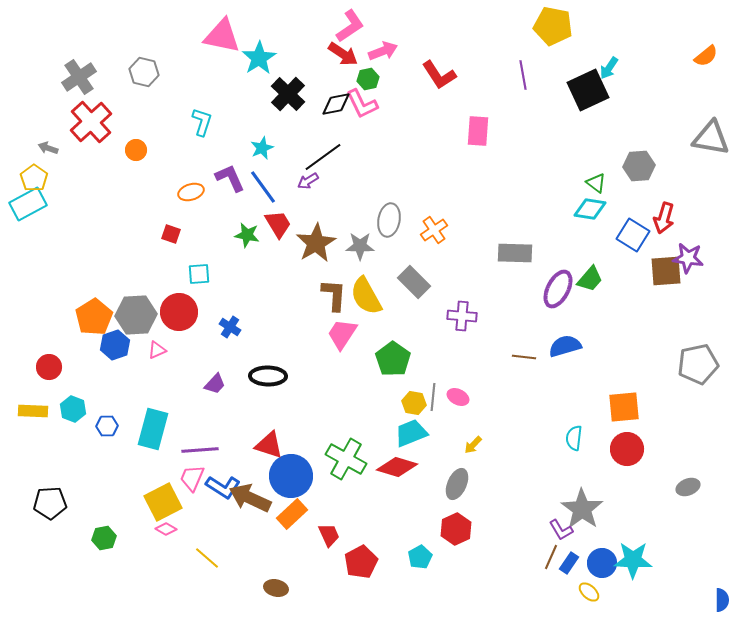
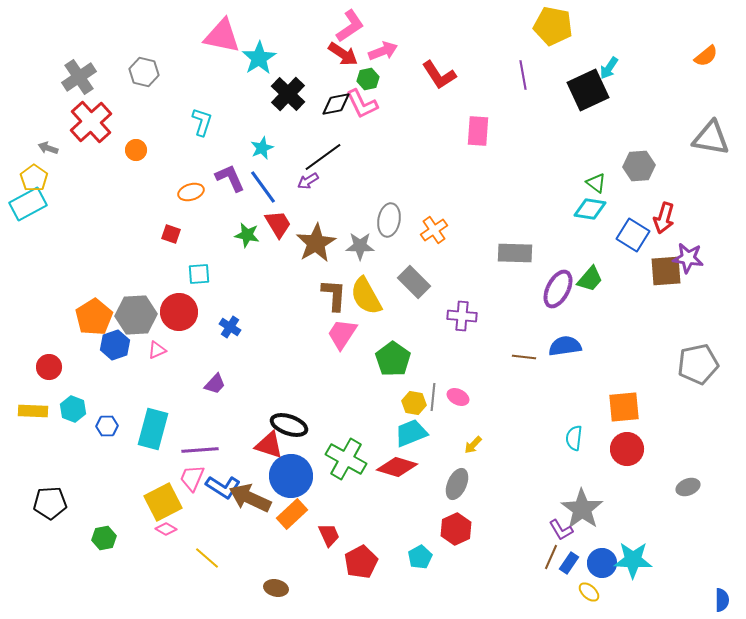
blue semicircle at (565, 346): rotated 8 degrees clockwise
black ellipse at (268, 376): moved 21 px right, 49 px down; rotated 18 degrees clockwise
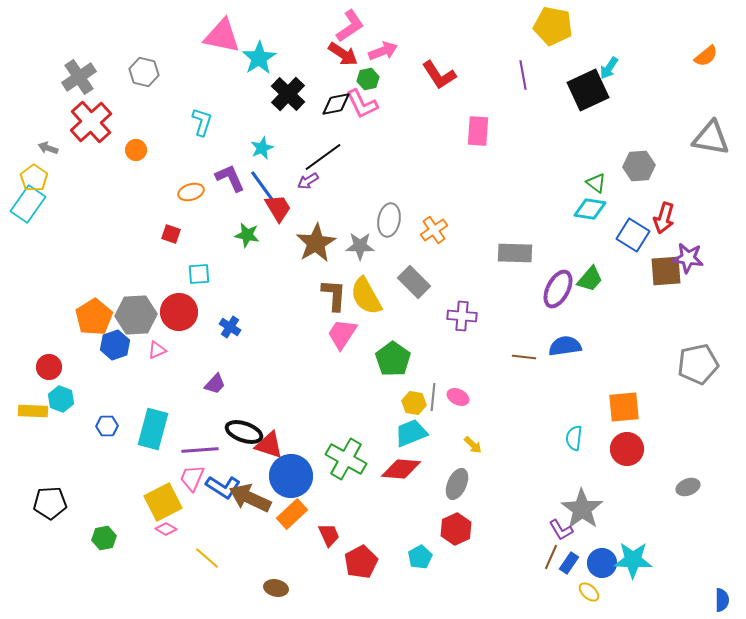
cyan rectangle at (28, 204): rotated 27 degrees counterclockwise
red trapezoid at (278, 224): moved 16 px up
cyan hexagon at (73, 409): moved 12 px left, 10 px up
black ellipse at (289, 425): moved 45 px left, 7 px down
yellow arrow at (473, 445): rotated 90 degrees counterclockwise
red diamond at (397, 467): moved 4 px right, 2 px down; rotated 12 degrees counterclockwise
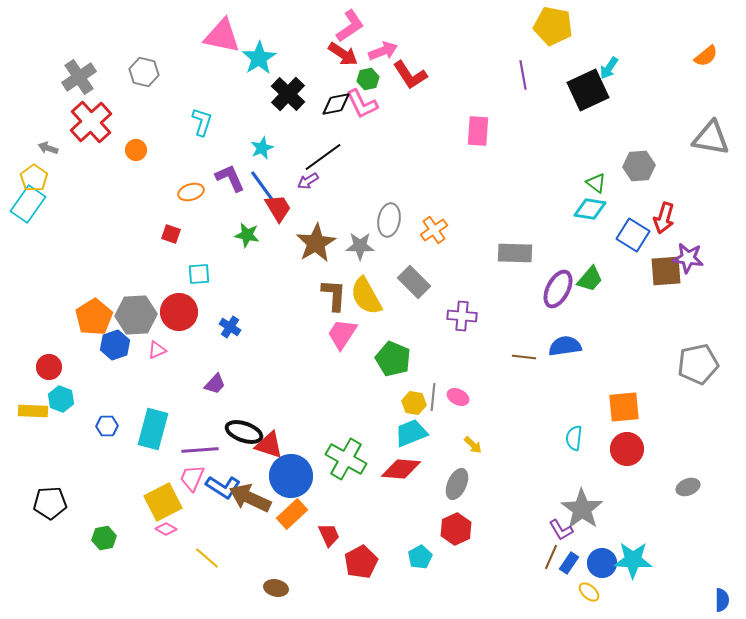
red L-shape at (439, 75): moved 29 px left
green pentagon at (393, 359): rotated 12 degrees counterclockwise
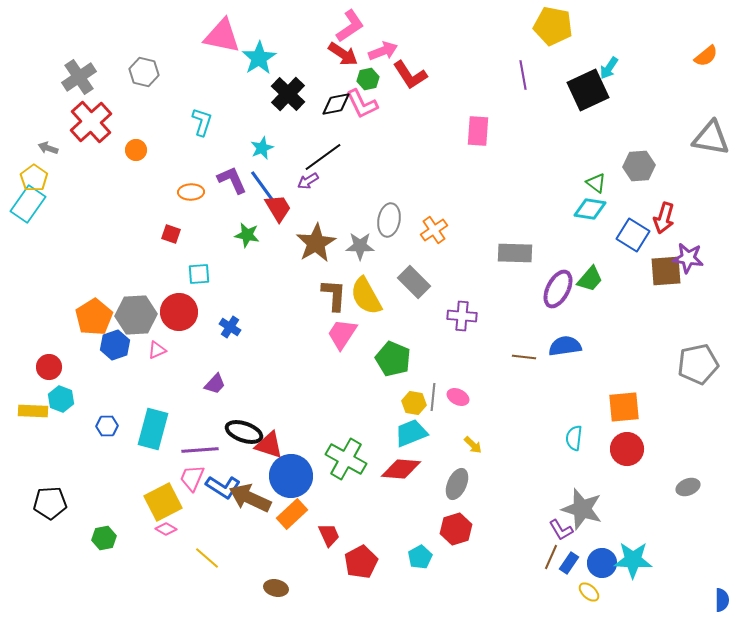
purple L-shape at (230, 178): moved 2 px right, 2 px down
orange ellipse at (191, 192): rotated 15 degrees clockwise
gray star at (582, 509): rotated 18 degrees counterclockwise
red hexagon at (456, 529): rotated 8 degrees clockwise
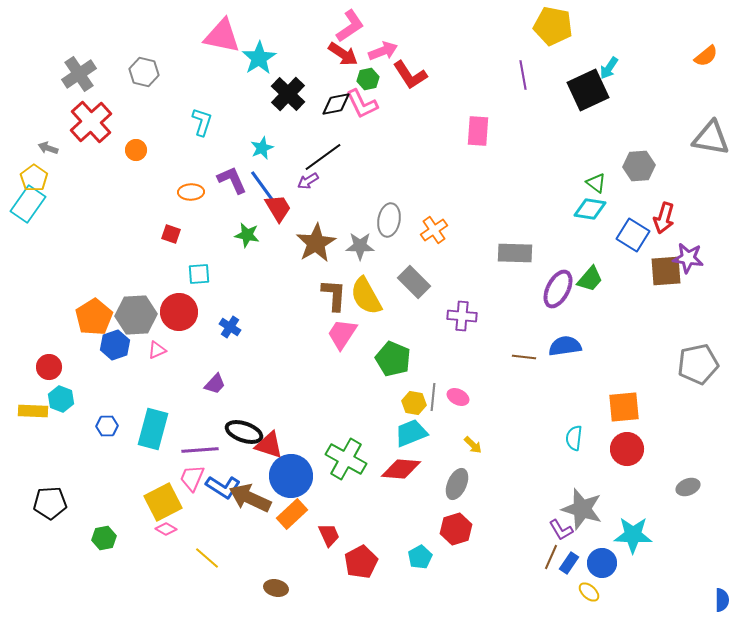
gray cross at (79, 77): moved 3 px up
cyan star at (633, 560): moved 25 px up
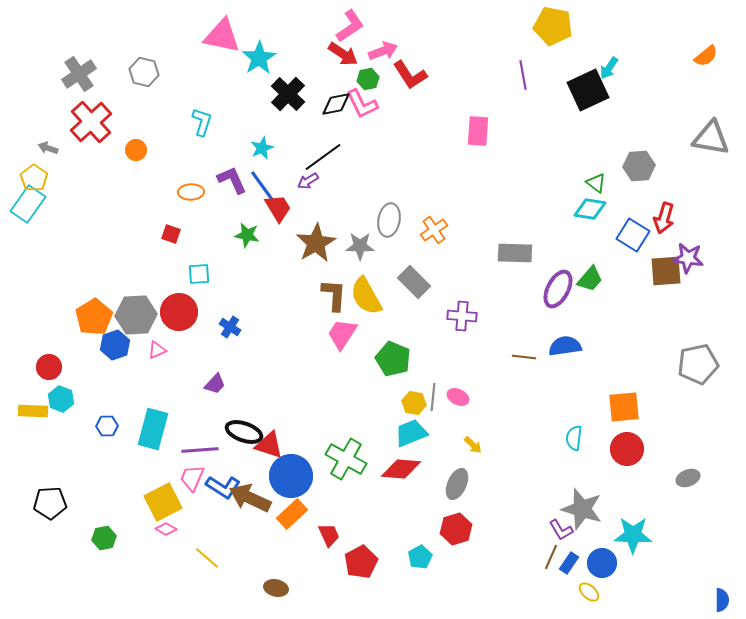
gray ellipse at (688, 487): moved 9 px up
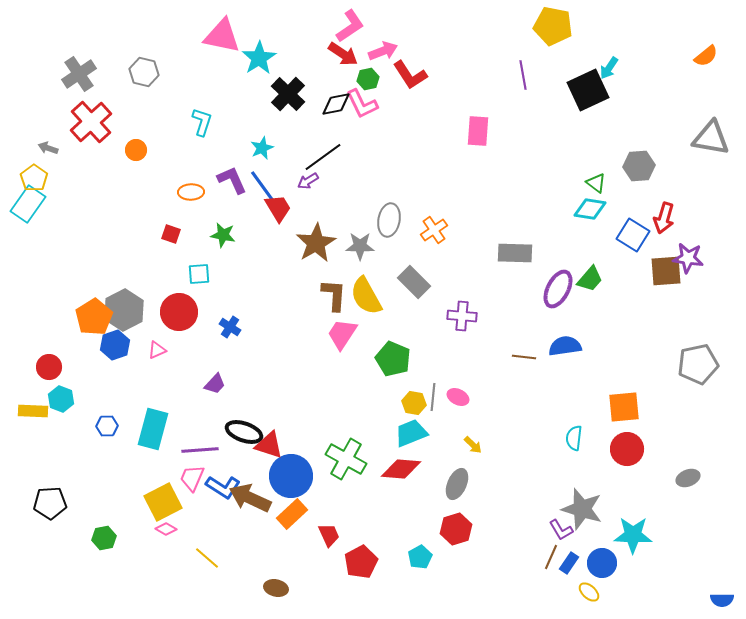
green star at (247, 235): moved 24 px left
gray hexagon at (136, 315): moved 12 px left, 5 px up; rotated 24 degrees counterclockwise
blue semicircle at (722, 600): rotated 90 degrees clockwise
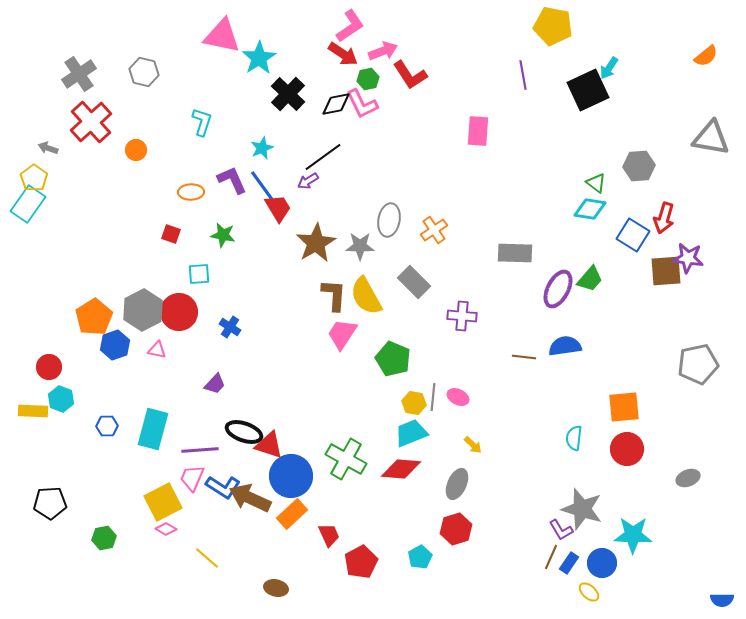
gray hexagon at (124, 310): moved 19 px right
pink triangle at (157, 350): rotated 36 degrees clockwise
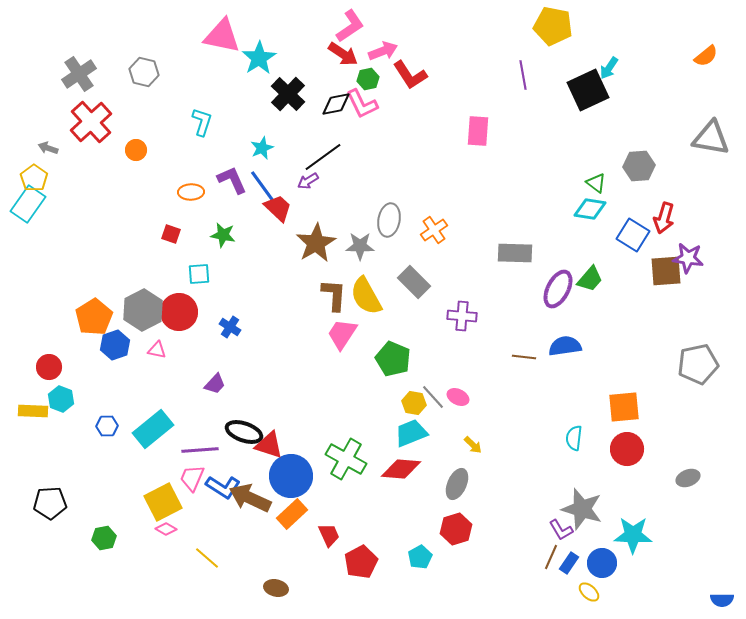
red trapezoid at (278, 208): rotated 16 degrees counterclockwise
gray line at (433, 397): rotated 48 degrees counterclockwise
cyan rectangle at (153, 429): rotated 36 degrees clockwise
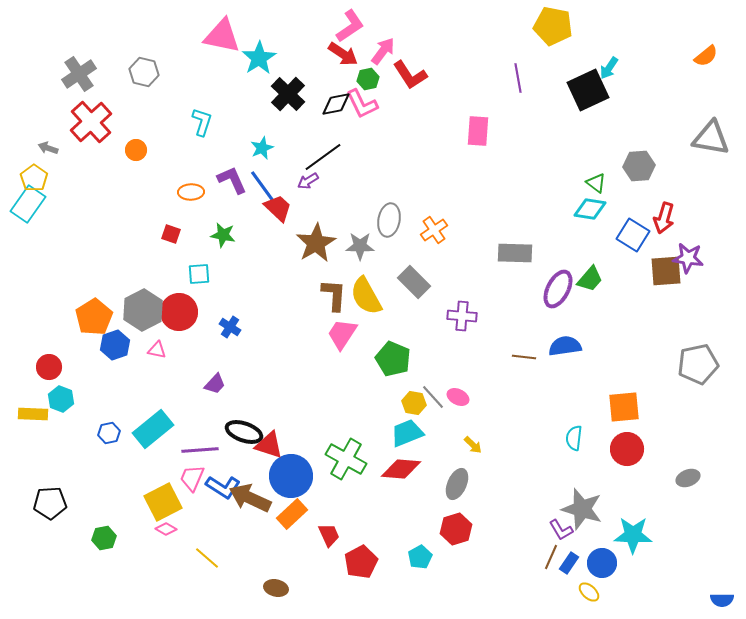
pink arrow at (383, 51): rotated 32 degrees counterclockwise
purple line at (523, 75): moved 5 px left, 3 px down
yellow rectangle at (33, 411): moved 3 px down
blue hexagon at (107, 426): moved 2 px right, 7 px down; rotated 10 degrees counterclockwise
cyan trapezoid at (411, 433): moved 4 px left
